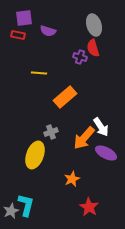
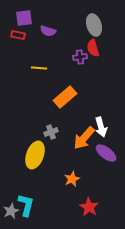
purple cross: rotated 24 degrees counterclockwise
yellow line: moved 5 px up
white arrow: rotated 18 degrees clockwise
purple ellipse: rotated 10 degrees clockwise
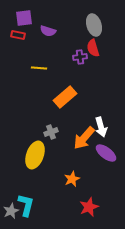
red star: rotated 18 degrees clockwise
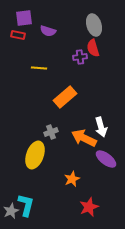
orange arrow: rotated 75 degrees clockwise
purple ellipse: moved 6 px down
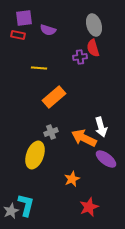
purple semicircle: moved 1 px up
orange rectangle: moved 11 px left
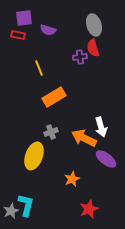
yellow line: rotated 63 degrees clockwise
orange rectangle: rotated 10 degrees clockwise
yellow ellipse: moved 1 px left, 1 px down
red star: moved 2 px down
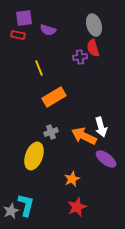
orange arrow: moved 2 px up
red star: moved 12 px left, 2 px up
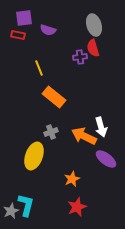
orange rectangle: rotated 70 degrees clockwise
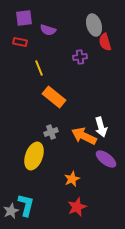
red rectangle: moved 2 px right, 7 px down
red semicircle: moved 12 px right, 6 px up
